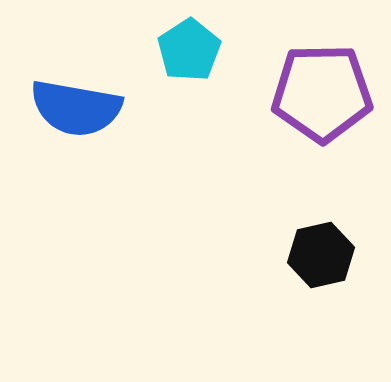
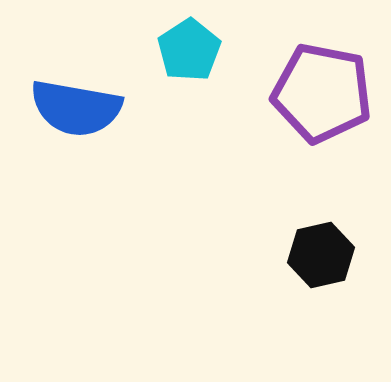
purple pentagon: rotated 12 degrees clockwise
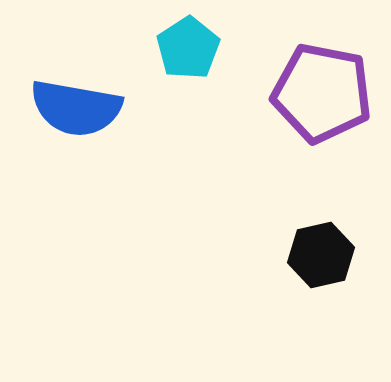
cyan pentagon: moved 1 px left, 2 px up
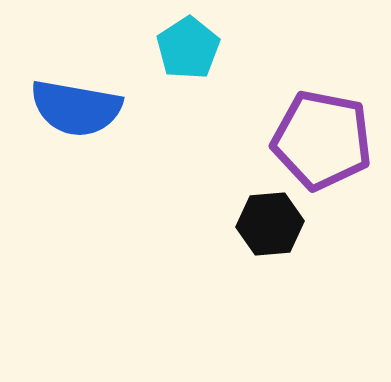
purple pentagon: moved 47 px down
black hexagon: moved 51 px left, 31 px up; rotated 8 degrees clockwise
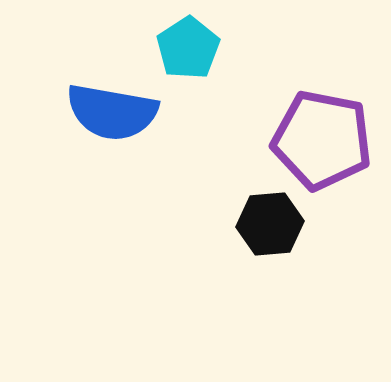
blue semicircle: moved 36 px right, 4 px down
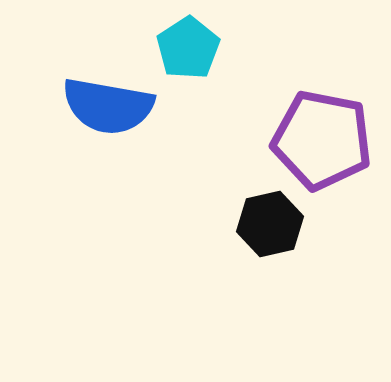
blue semicircle: moved 4 px left, 6 px up
black hexagon: rotated 8 degrees counterclockwise
